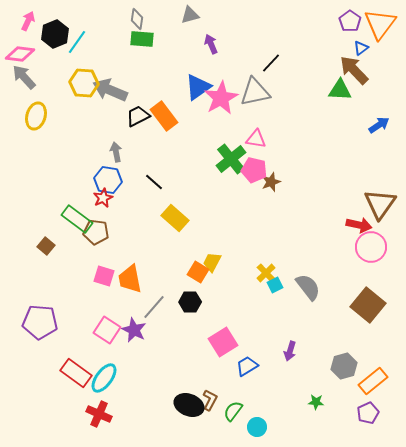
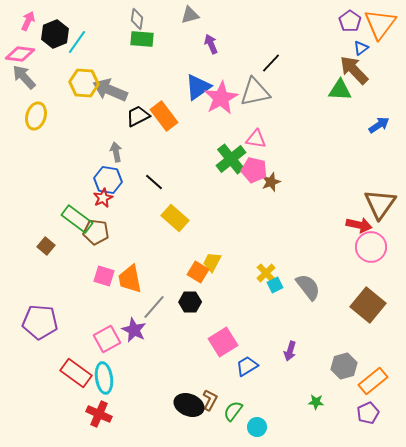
pink square at (107, 330): moved 9 px down; rotated 28 degrees clockwise
cyan ellipse at (104, 378): rotated 44 degrees counterclockwise
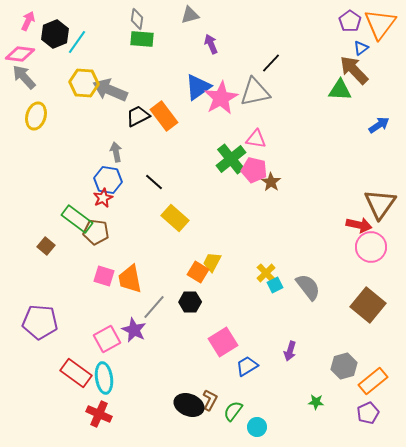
brown star at (271, 182): rotated 18 degrees counterclockwise
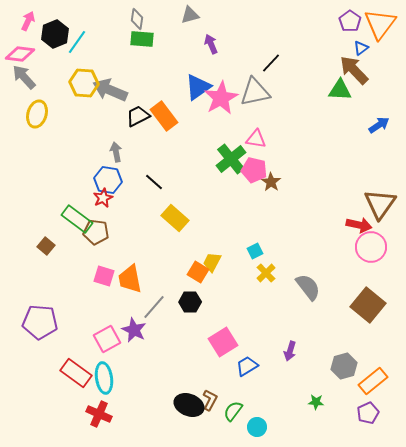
yellow ellipse at (36, 116): moved 1 px right, 2 px up
cyan square at (275, 285): moved 20 px left, 34 px up
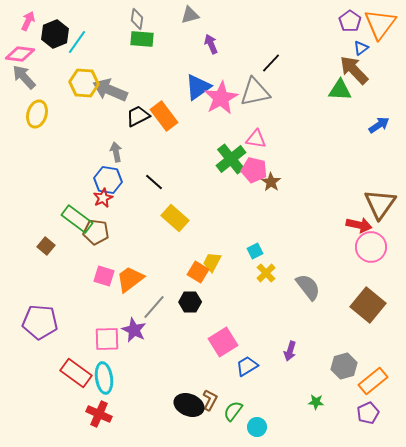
orange trapezoid at (130, 279): rotated 64 degrees clockwise
pink square at (107, 339): rotated 28 degrees clockwise
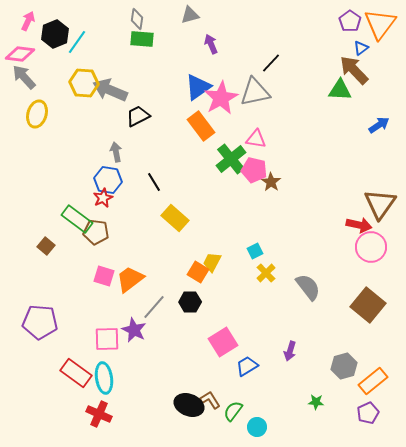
orange rectangle at (164, 116): moved 37 px right, 10 px down
black line at (154, 182): rotated 18 degrees clockwise
brown L-shape at (210, 400): rotated 60 degrees counterclockwise
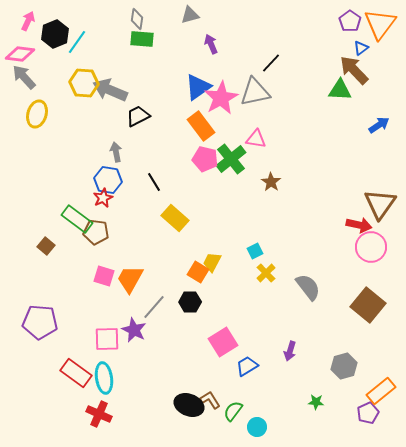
pink pentagon at (254, 170): moved 49 px left, 11 px up
orange trapezoid at (130, 279): rotated 24 degrees counterclockwise
orange rectangle at (373, 381): moved 8 px right, 10 px down
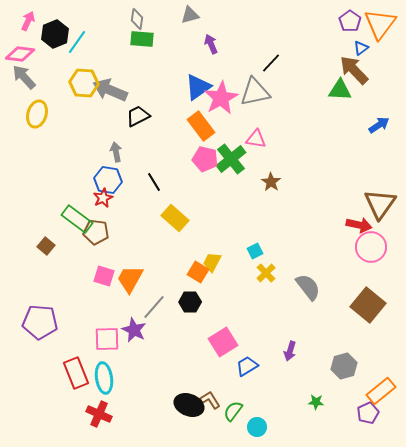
red rectangle at (76, 373): rotated 32 degrees clockwise
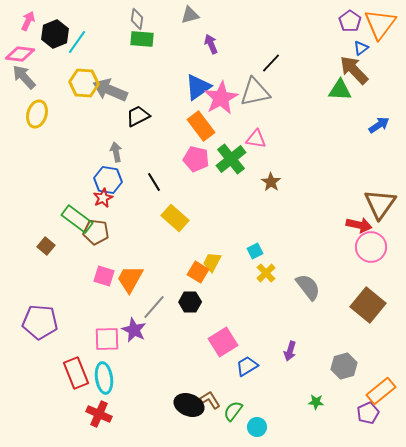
pink pentagon at (205, 159): moved 9 px left
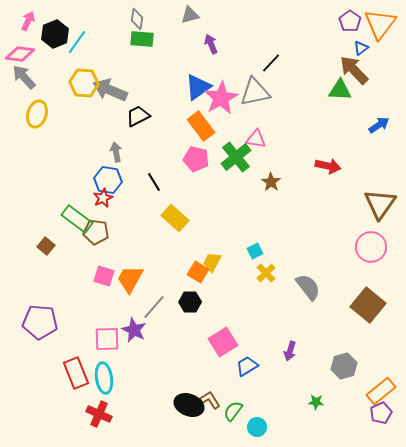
green cross at (231, 159): moved 5 px right, 2 px up
red arrow at (359, 225): moved 31 px left, 59 px up
purple pentagon at (368, 413): moved 13 px right
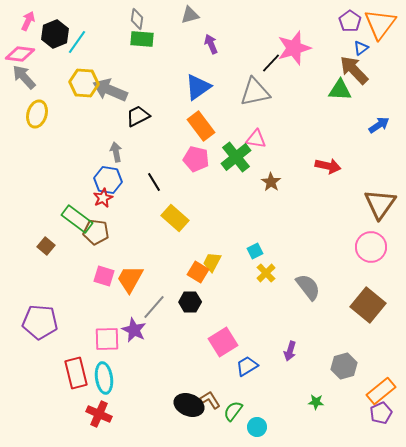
pink star at (221, 98): moved 73 px right, 50 px up; rotated 12 degrees clockwise
red rectangle at (76, 373): rotated 8 degrees clockwise
